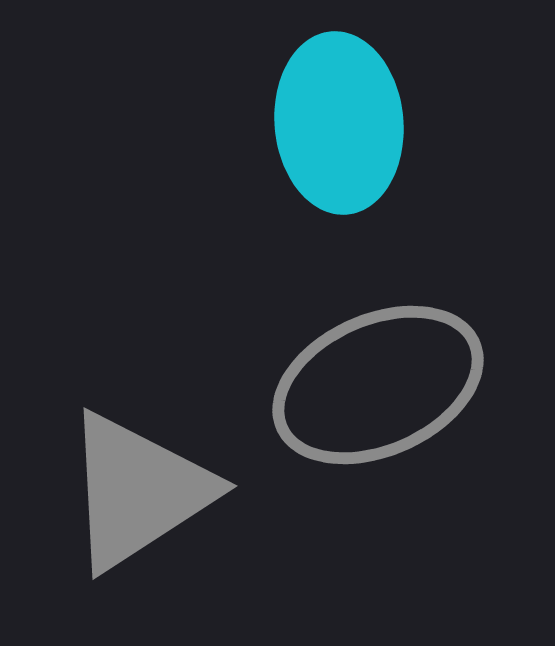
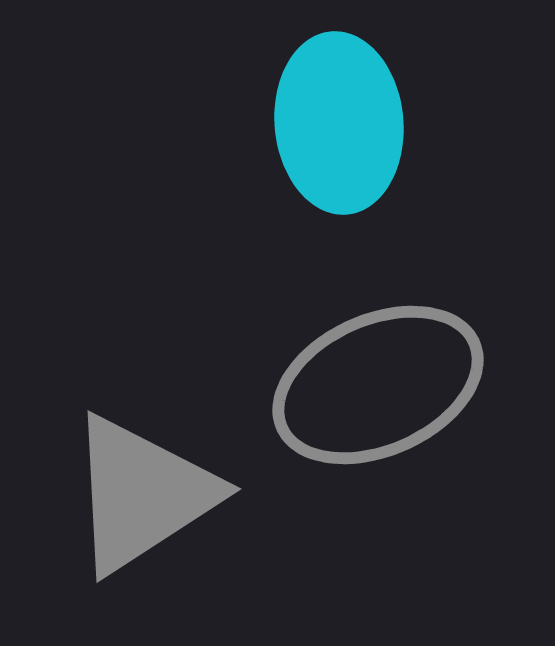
gray triangle: moved 4 px right, 3 px down
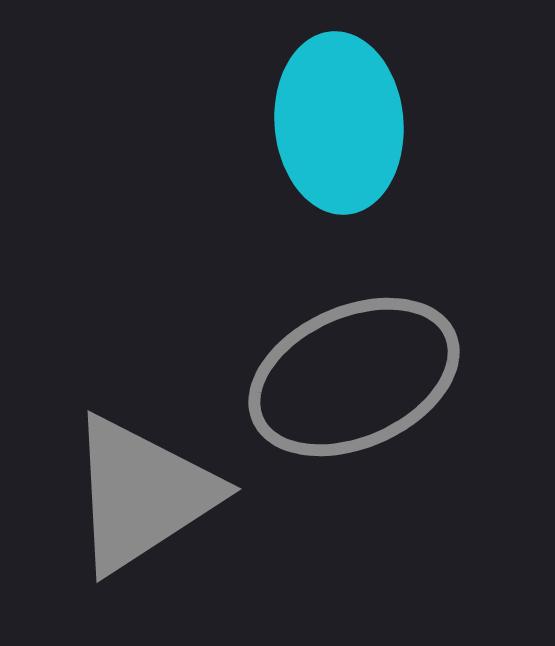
gray ellipse: moved 24 px left, 8 px up
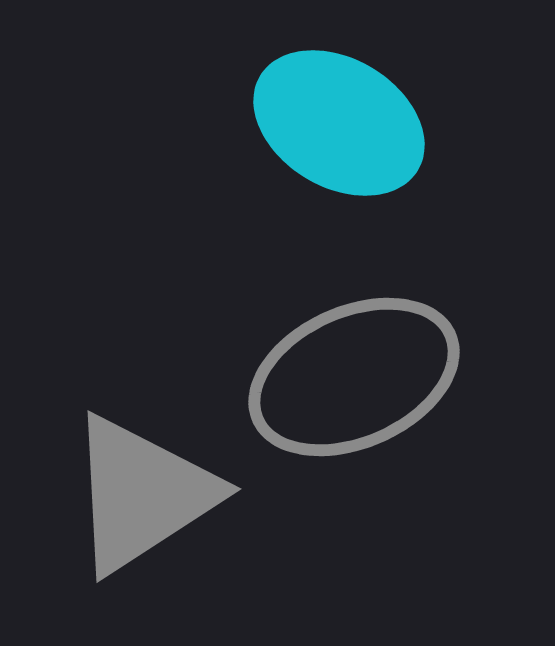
cyan ellipse: rotated 54 degrees counterclockwise
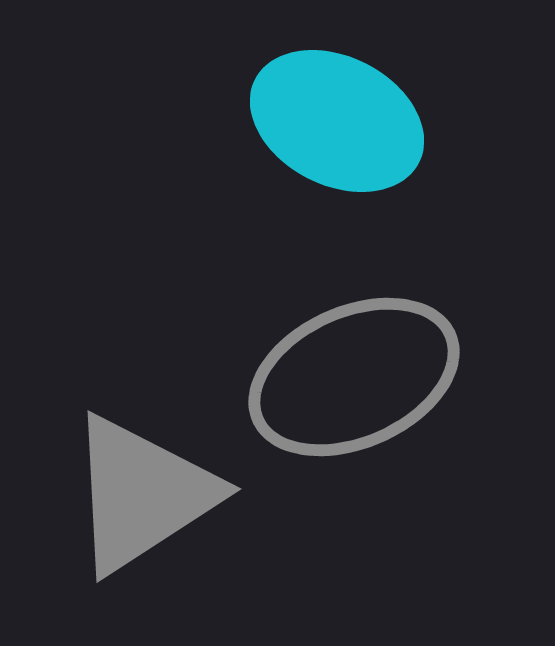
cyan ellipse: moved 2 px left, 2 px up; rotated 4 degrees counterclockwise
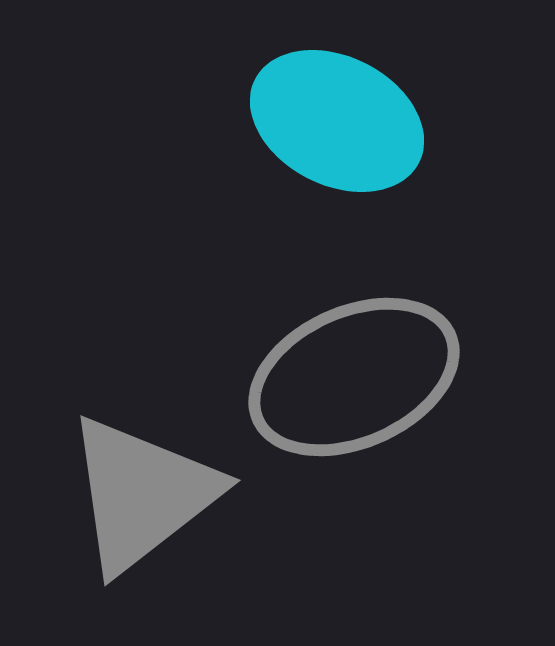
gray triangle: rotated 5 degrees counterclockwise
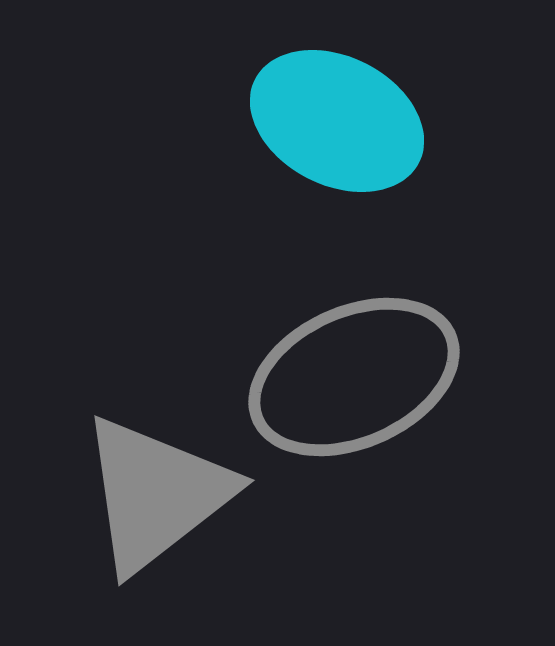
gray triangle: moved 14 px right
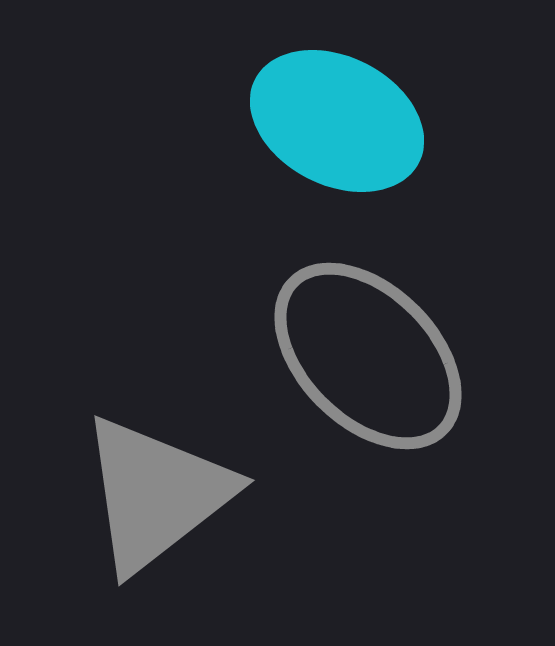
gray ellipse: moved 14 px right, 21 px up; rotated 69 degrees clockwise
